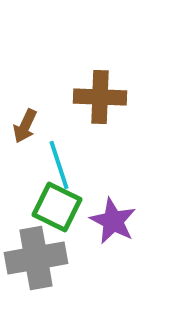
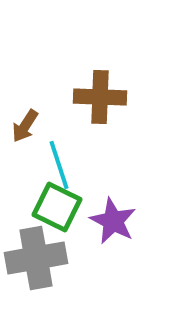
brown arrow: rotated 8 degrees clockwise
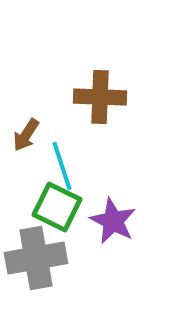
brown arrow: moved 1 px right, 9 px down
cyan line: moved 3 px right, 1 px down
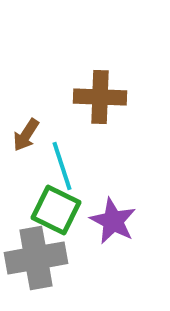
green square: moved 1 px left, 3 px down
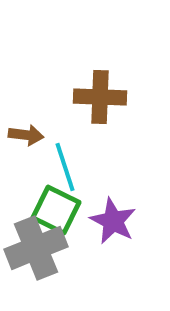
brown arrow: rotated 116 degrees counterclockwise
cyan line: moved 3 px right, 1 px down
gray cross: moved 10 px up; rotated 12 degrees counterclockwise
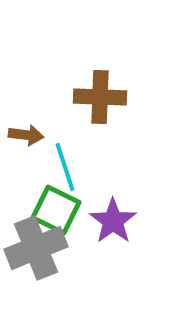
purple star: rotated 9 degrees clockwise
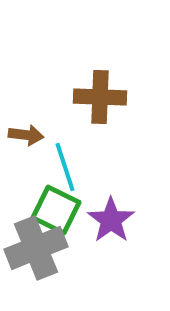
purple star: moved 2 px left, 1 px up
